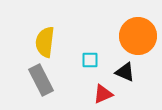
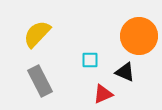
orange circle: moved 1 px right
yellow semicircle: moved 8 px left, 8 px up; rotated 36 degrees clockwise
gray rectangle: moved 1 px left, 1 px down
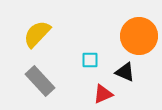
gray rectangle: rotated 16 degrees counterclockwise
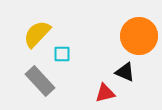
cyan square: moved 28 px left, 6 px up
red triangle: moved 2 px right, 1 px up; rotated 10 degrees clockwise
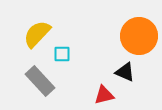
red triangle: moved 1 px left, 2 px down
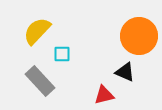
yellow semicircle: moved 3 px up
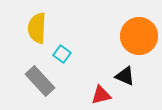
yellow semicircle: moved 3 px up; rotated 40 degrees counterclockwise
cyan square: rotated 36 degrees clockwise
black triangle: moved 4 px down
red triangle: moved 3 px left
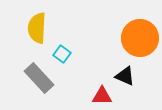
orange circle: moved 1 px right, 2 px down
gray rectangle: moved 1 px left, 3 px up
red triangle: moved 1 px right, 1 px down; rotated 15 degrees clockwise
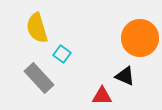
yellow semicircle: rotated 20 degrees counterclockwise
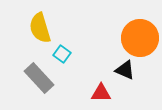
yellow semicircle: moved 3 px right
black triangle: moved 6 px up
red triangle: moved 1 px left, 3 px up
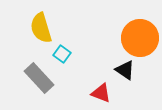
yellow semicircle: moved 1 px right
black triangle: rotated 10 degrees clockwise
red triangle: rotated 20 degrees clockwise
